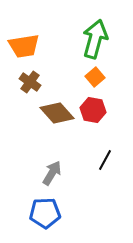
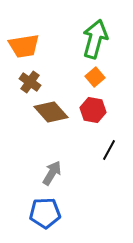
brown diamond: moved 6 px left, 1 px up
black line: moved 4 px right, 10 px up
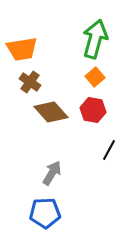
orange trapezoid: moved 2 px left, 3 px down
